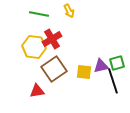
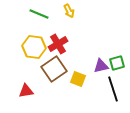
green line: rotated 12 degrees clockwise
red cross: moved 6 px right, 5 px down
yellow square: moved 6 px left, 7 px down; rotated 14 degrees clockwise
black line: moved 8 px down
red triangle: moved 11 px left
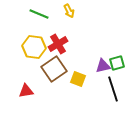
purple triangle: moved 2 px right
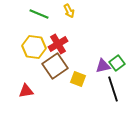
green square: rotated 21 degrees counterclockwise
brown square: moved 1 px right, 3 px up
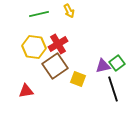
green line: rotated 36 degrees counterclockwise
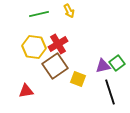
black line: moved 3 px left, 3 px down
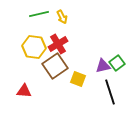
yellow arrow: moved 7 px left, 6 px down
red triangle: moved 2 px left; rotated 14 degrees clockwise
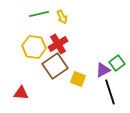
purple triangle: moved 4 px down; rotated 14 degrees counterclockwise
red triangle: moved 3 px left, 2 px down
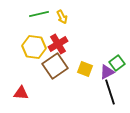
purple triangle: moved 4 px right, 2 px down
yellow square: moved 7 px right, 10 px up
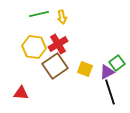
yellow arrow: rotated 16 degrees clockwise
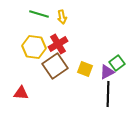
green line: rotated 30 degrees clockwise
black line: moved 2 px left, 2 px down; rotated 20 degrees clockwise
